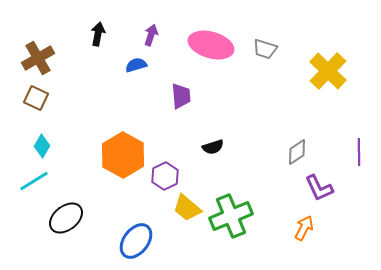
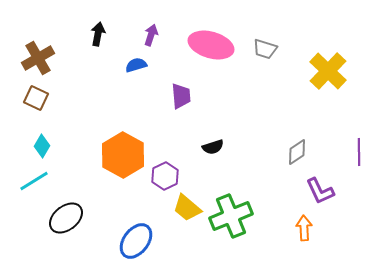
purple L-shape: moved 1 px right, 3 px down
orange arrow: rotated 30 degrees counterclockwise
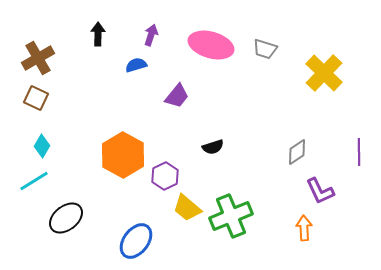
black arrow: rotated 10 degrees counterclockwise
yellow cross: moved 4 px left, 2 px down
purple trapezoid: moved 4 px left; rotated 44 degrees clockwise
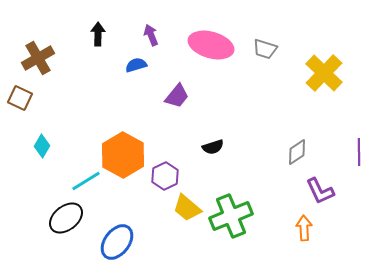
purple arrow: rotated 40 degrees counterclockwise
brown square: moved 16 px left
cyan line: moved 52 px right
blue ellipse: moved 19 px left, 1 px down
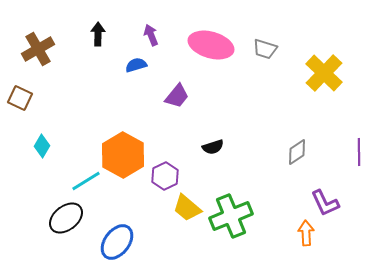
brown cross: moved 9 px up
purple L-shape: moved 5 px right, 12 px down
orange arrow: moved 2 px right, 5 px down
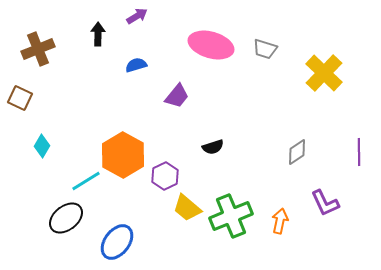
purple arrow: moved 14 px left, 19 px up; rotated 80 degrees clockwise
brown cross: rotated 8 degrees clockwise
orange arrow: moved 26 px left, 12 px up; rotated 15 degrees clockwise
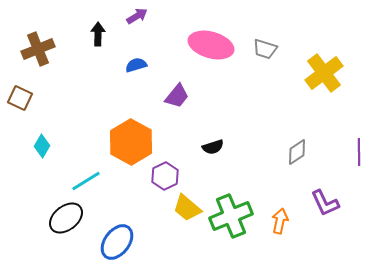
yellow cross: rotated 9 degrees clockwise
orange hexagon: moved 8 px right, 13 px up
